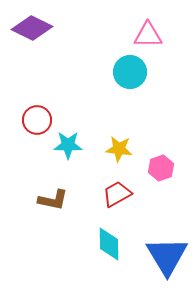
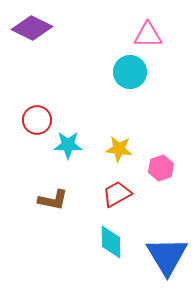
cyan diamond: moved 2 px right, 2 px up
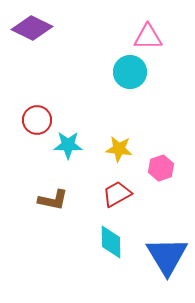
pink triangle: moved 2 px down
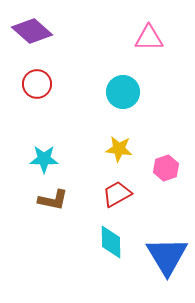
purple diamond: moved 3 px down; rotated 15 degrees clockwise
pink triangle: moved 1 px right, 1 px down
cyan circle: moved 7 px left, 20 px down
red circle: moved 36 px up
cyan star: moved 24 px left, 14 px down
pink hexagon: moved 5 px right
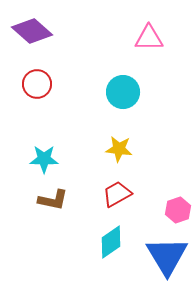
pink hexagon: moved 12 px right, 42 px down
cyan diamond: rotated 56 degrees clockwise
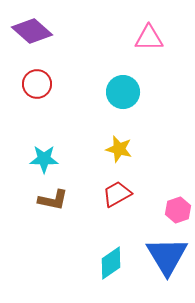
yellow star: rotated 8 degrees clockwise
cyan diamond: moved 21 px down
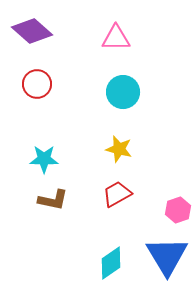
pink triangle: moved 33 px left
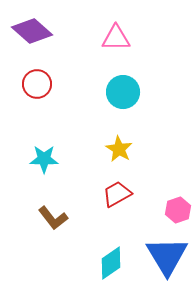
yellow star: rotated 16 degrees clockwise
brown L-shape: moved 18 px down; rotated 40 degrees clockwise
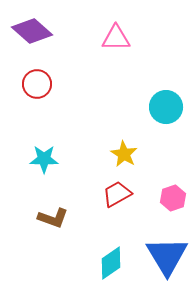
cyan circle: moved 43 px right, 15 px down
yellow star: moved 5 px right, 5 px down
pink hexagon: moved 5 px left, 12 px up
brown L-shape: rotated 32 degrees counterclockwise
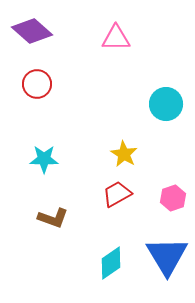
cyan circle: moved 3 px up
